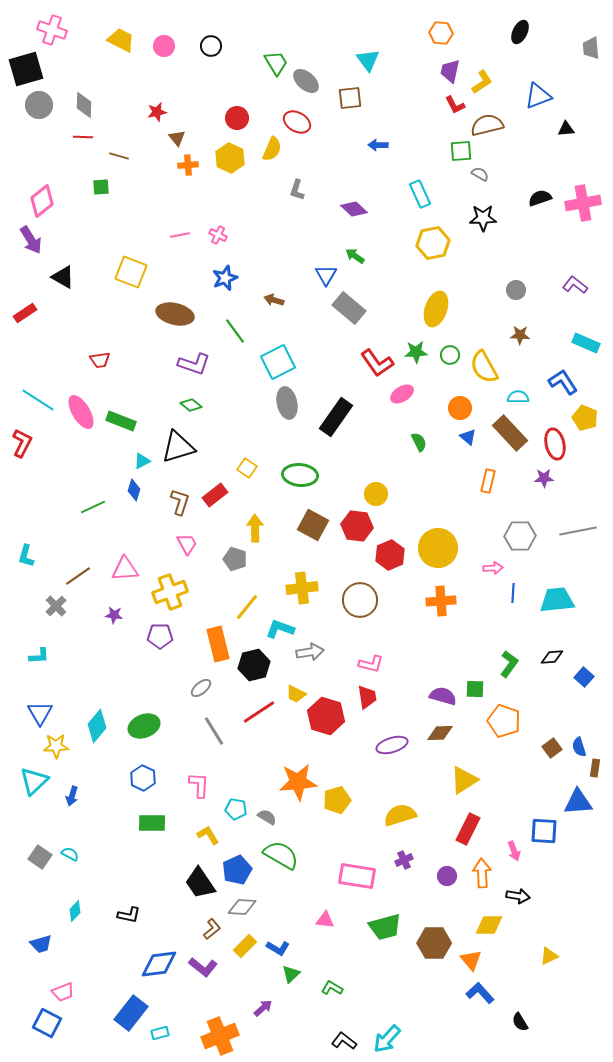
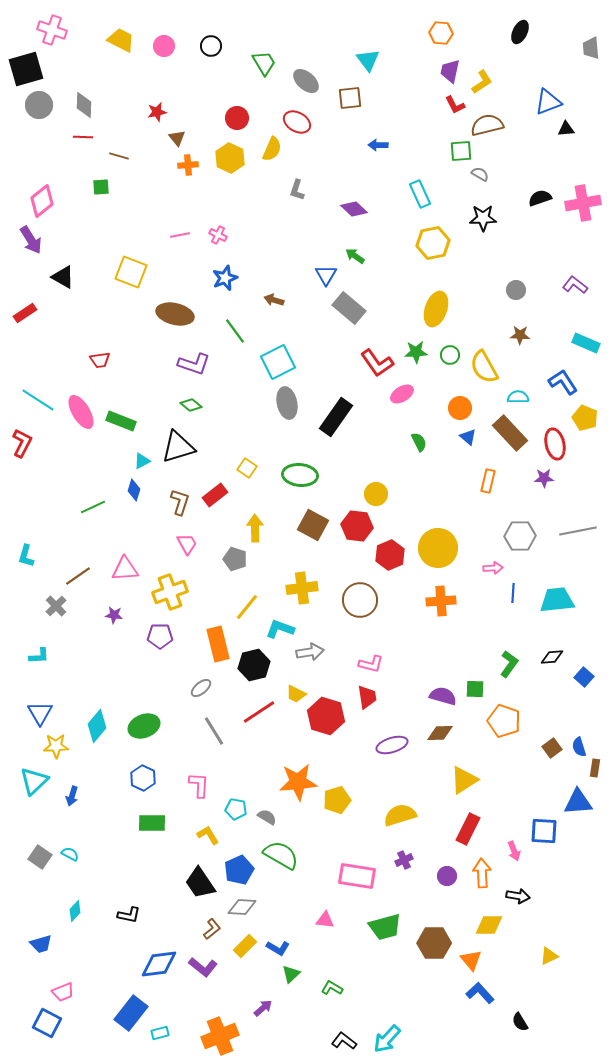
green trapezoid at (276, 63): moved 12 px left
blue triangle at (538, 96): moved 10 px right, 6 px down
blue pentagon at (237, 870): moved 2 px right
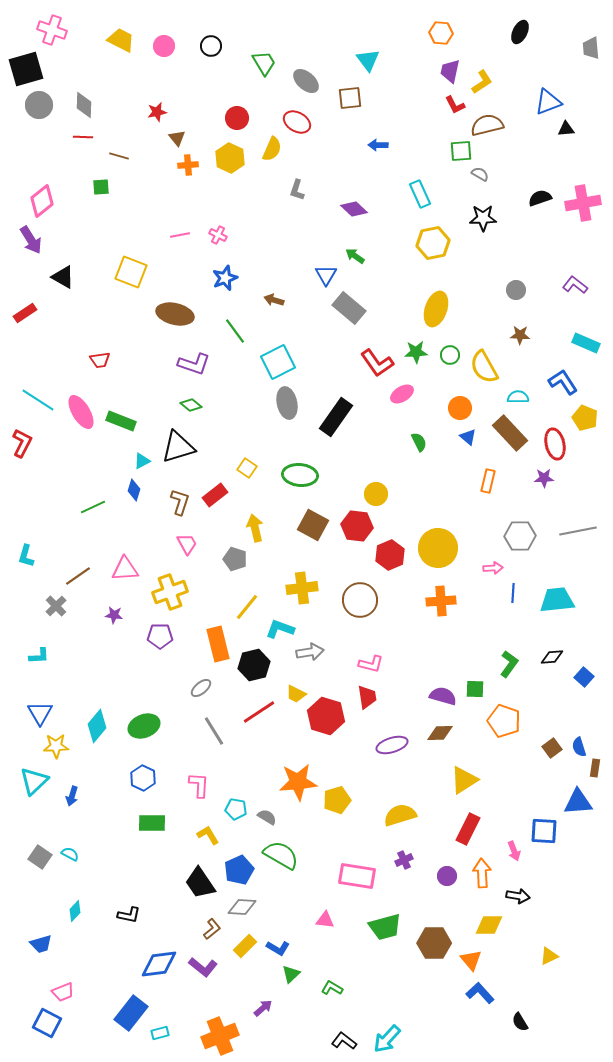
yellow arrow at (255, 528): rotated 12 degrees counterclockwise
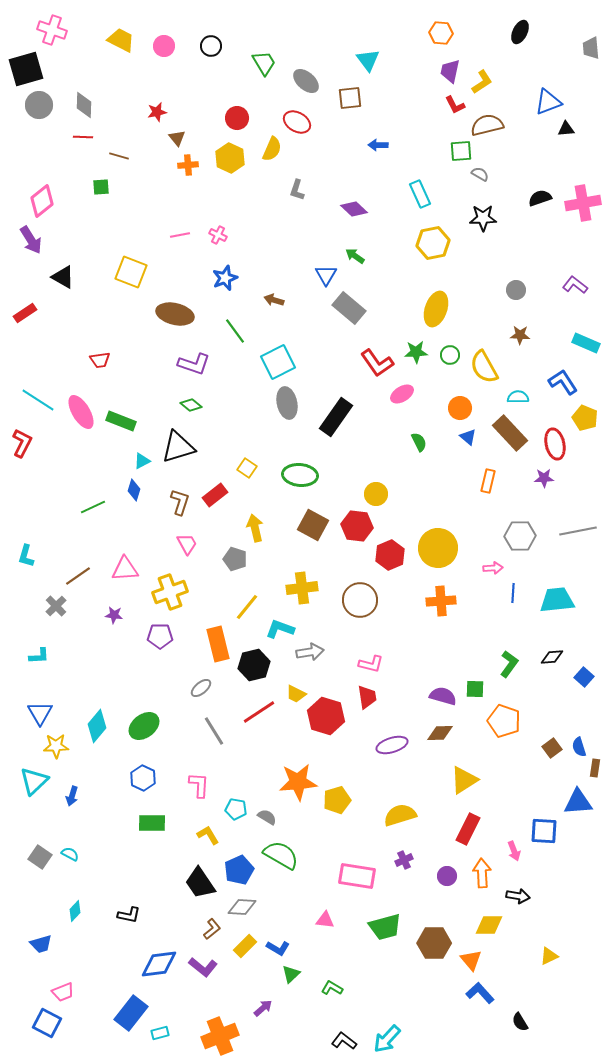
green ellipse at (144, 726): rotated 16 degrees counterclockwise
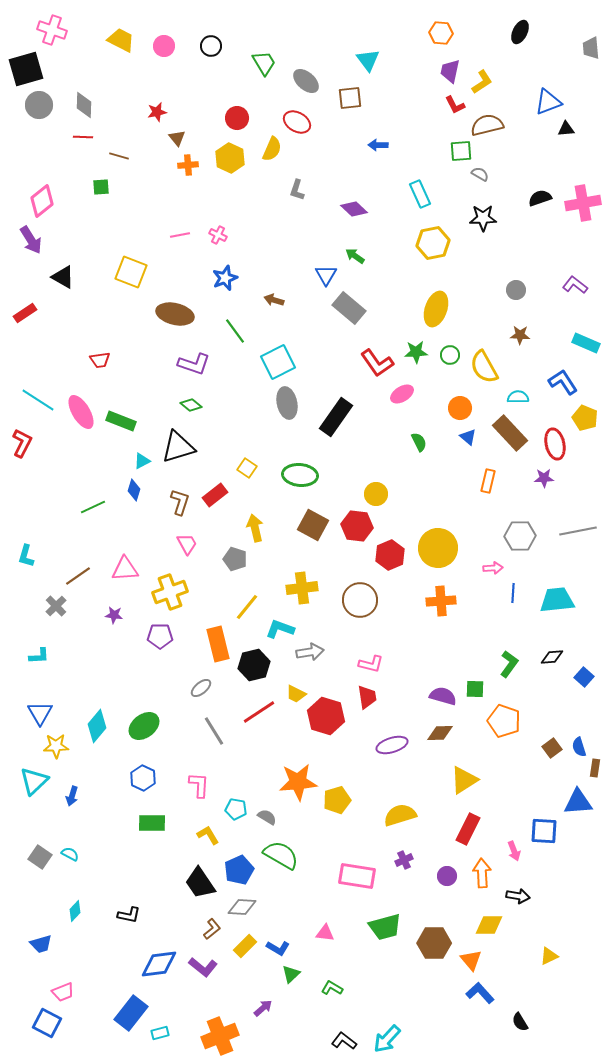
pink triangle at (325, 920): moved 13 px down
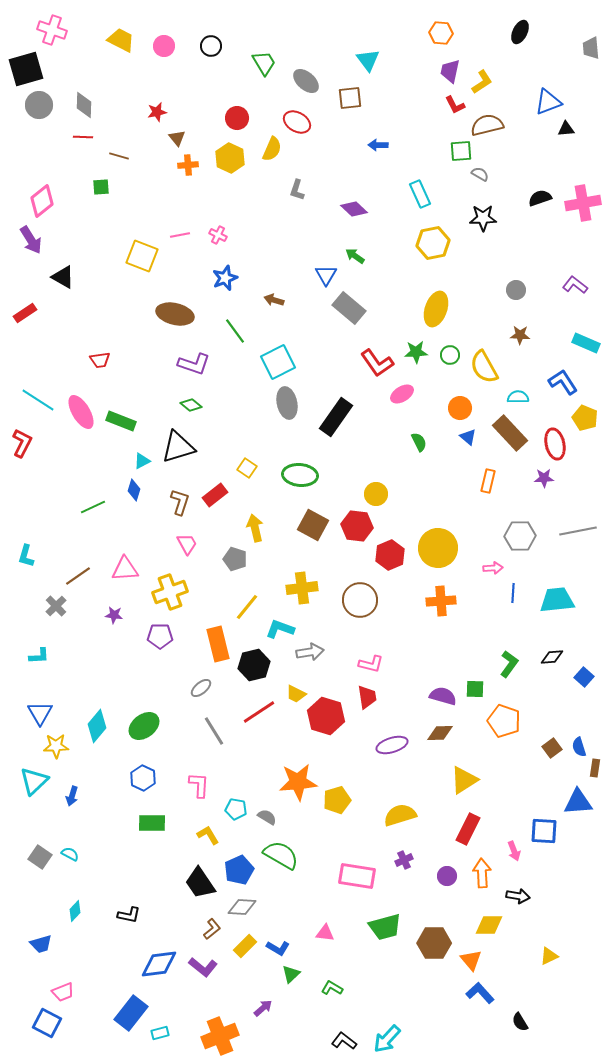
yellow square at (131, 272): moved 11 px right, 16 px up
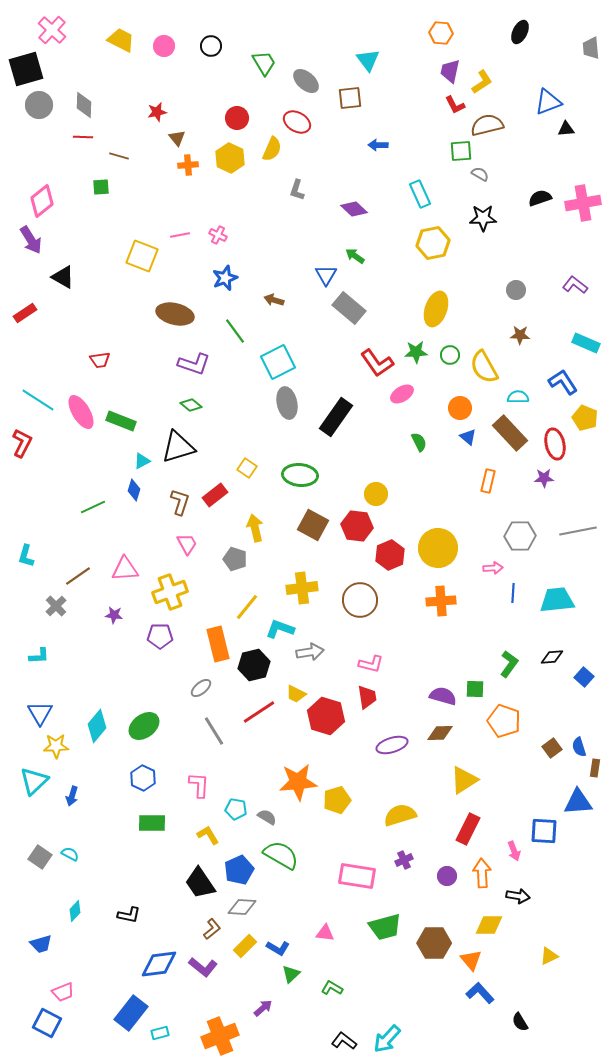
pink cross at (52, 30): rotated 24 degrees clockwise
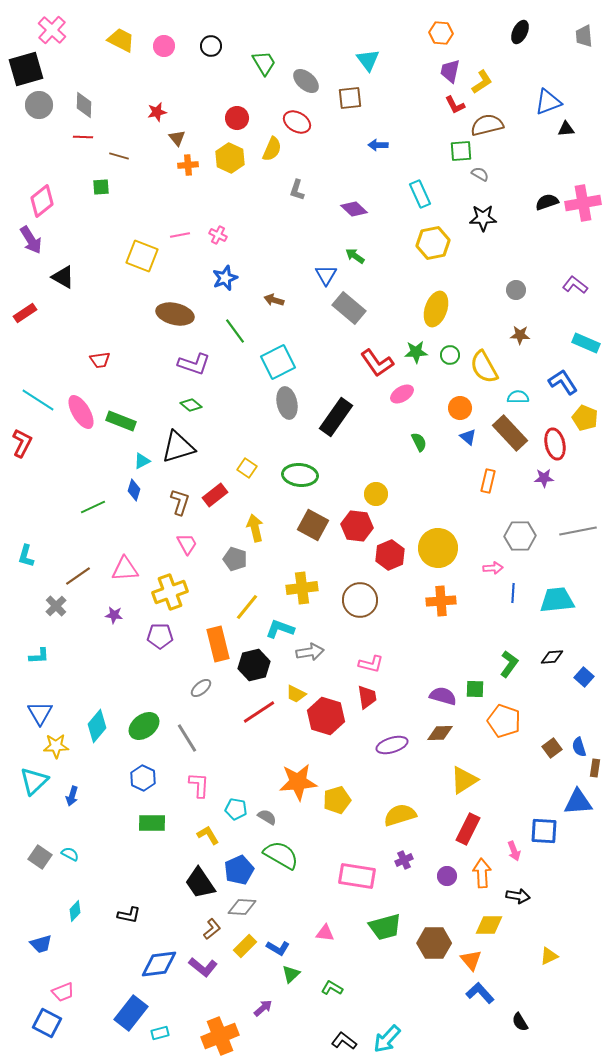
gray trapezoid at (591, 48): moved 7 px left, 12 px up
black semicircle at (540, 198): moved 7 px right, 4 px down
gray line at (214, 731): moved 27 px left, 7 px down
